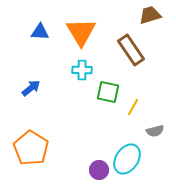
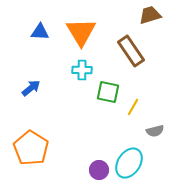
brown rectangle: moved 1 px down
cyan ellipse: moved 2 px right, 4 px down
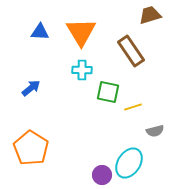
yellow line: rotated 42 degrees clockwise
purple circle: moved 3 px right, 5 px down
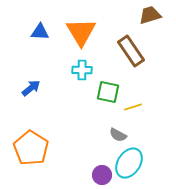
gray semicircle: moved 37 px left, 4 px down; rotated 42 degrees clockwise
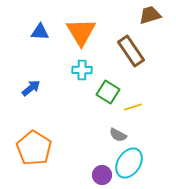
green square: rotated 20 degrees clockwise
orange pentagon: moved 3 px right
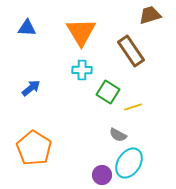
blue triangle: moved 13 px left, 4 px up
